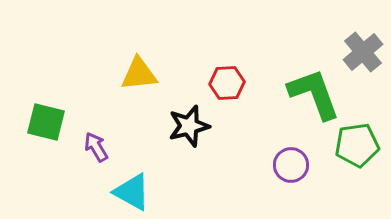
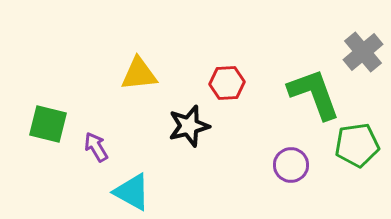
green square: moved 2 px right, 2 px down
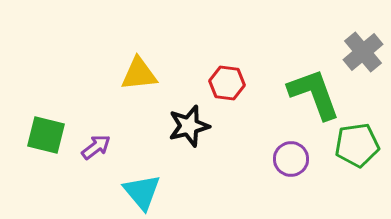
red hexagon: rotated 12 degrees clockwise
green square: moved 2 px left, 11 px down
purple arrow: rotated 84 degrees clockwise
purple circle: moved 6 px up
cyan triangle: moved 10 px right; rotated 21 degrees clockwise
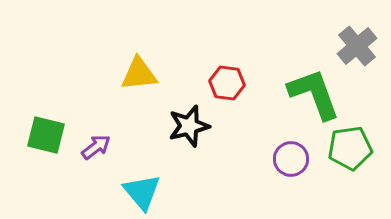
gray cross: moved 6 px left, 6 px up
green pentagon: moved 7 px left, 3 px down
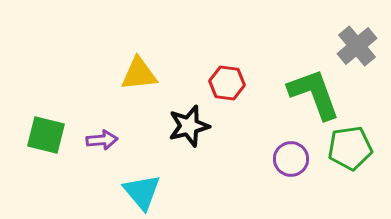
purple arrow: moved 6 px right, 7 px up; rotated 32 degrees clockwise
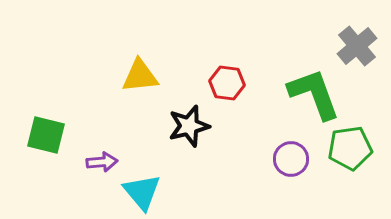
yellow triangle: moved 1 px right, 2 px down
purple arrow: moved 22 px down
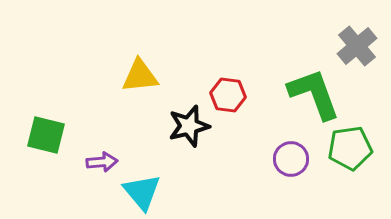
red hexagon: moved 1 px right, 12 px down
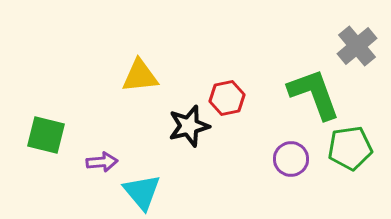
red hexagon: moved 1 px left, 3 px down; rotated 20 degrees counterclockwise
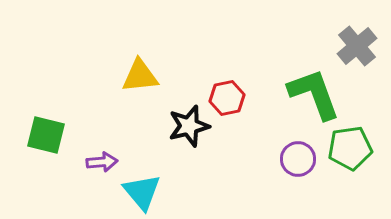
purple circle: moved 7 px right
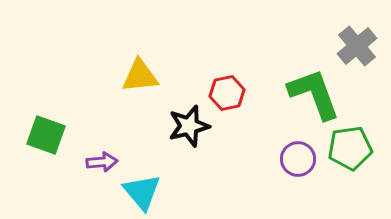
red hexagon: moved 5 px up
green square: rotated 6 degrees clockwise
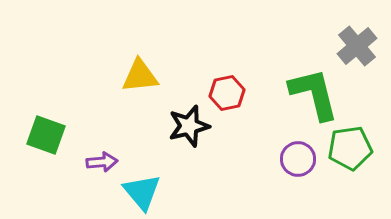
green L-shape: rotated 6 degrees clockwise
